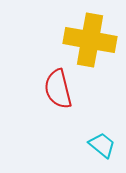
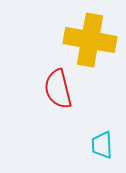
cyan trapezoid: rotated 132 degrees counterclockwise
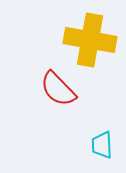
red semicircle: rotated 30 degrees counterclockwise
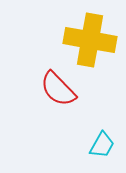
cyan trapezoid: rotated 148 degrees counterclockwise
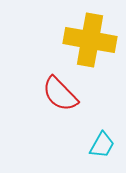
red semicircle: moved 2 px right, 5 px down
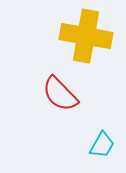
yellow cross: moved 4 px left, 4 px up
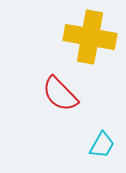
yellow cross: moved 4 px right, 1 px down
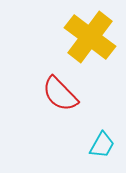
yellow cross: rotated 27 degrees clockwise
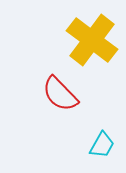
yellow cross: moved 2 px right, 3 px down
